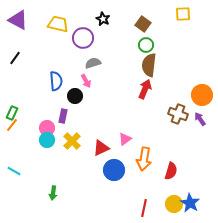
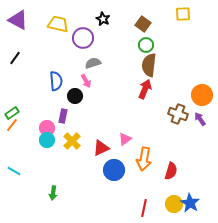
green rectangle: rotated 32 degrees clockwise
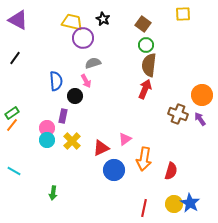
yellow trapezoid: moved 14 px right, 2 px up
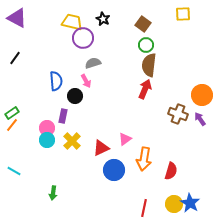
purple triangle: moved 1 px left, 2 px up
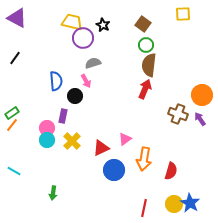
black star: moved 6 px down
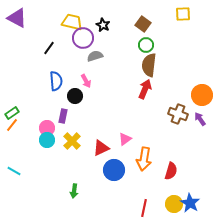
black line: moved 34 px right, 10 px up
gray semicircle: moved 2 px right, 7 px up
green arrow: moved 21 px right, 2 px up
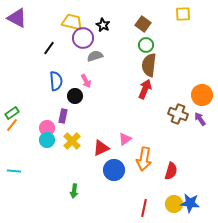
cyan line: rotated 24 degrees counterclockwise
blue star: rotated 24 degrees counterclockwise
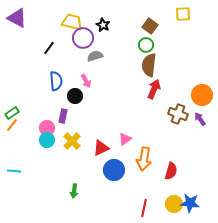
brown square: moved 7 px right, 2 px down
red arrow: moved 9 px right
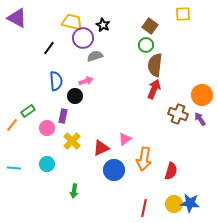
brown semicircle: moved 6 px right
pink arrow: rotated 80 degrees counterclockwise
green rectangle: moved 16 px right, 2 px up
cyan circle: moved 24 px down
cyan line: moved 3 px up
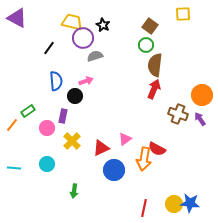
red semicircle: moved 14 px left, 22 px up; rotated 102 degrees clockwise
